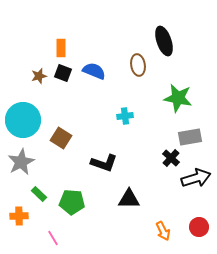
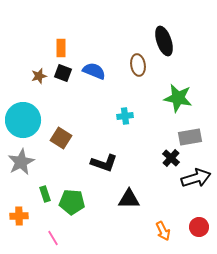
green rectangle: moved 6 px right; rotated 28 degrees clockwise
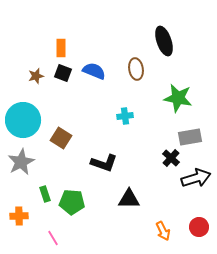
brown ellipse: moved 2 px left, 4 px down
brown star: moved 3 px left
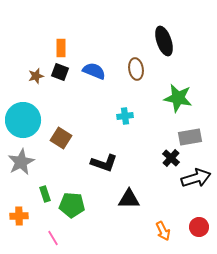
black square: moved 3 px left, 1 px up
green pentagon: moved 3 px down
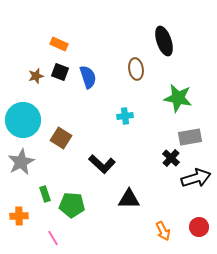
orange rectangle: moved 2 px left, 4 px up; rotated 66 degrees counterclockwise
blue semicircle: moved 6 px left, 6 px down; rotated 50 degrees clockwise
black L-shape: moved 2 px left, 1 px down; rotated 24 degrees clockwise
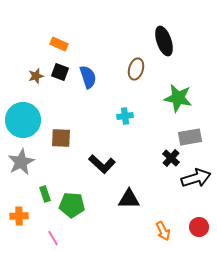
brown ellipse: rotated 25 degrees clockwise
brown square: rotated 30 degrees counterclockwise
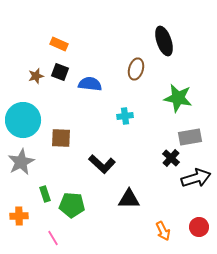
blue semicircle: moved 2 px right, 7 px down; rotated 65 degrees counterclockwise
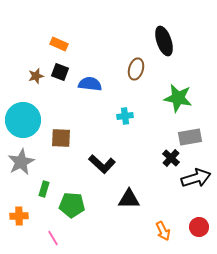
green rectangle: moved 1 px left, 5 px up; rotated 35 degrees clockwise
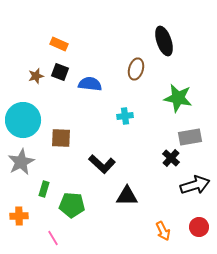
black arrow: moved 1 px left, 7 px down
black triangle: moved 2 px left, 3 px up
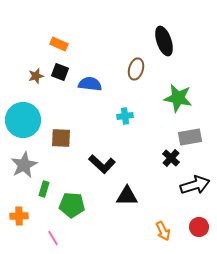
gray star: moved 3 px right, 3 px down
